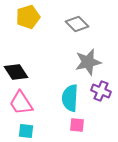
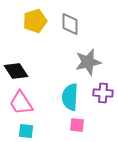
yellow pentagon: moved 7 px right, 4 px down
gray diamond: moved 7 px left; rotated 45 degrees clockwise
black diamond: moved 1 px up
purple cross: moved 2 px right, 2 px down; rotated 18 degrees counterclockwise
cyan semicircle: moved 1 px up
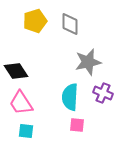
purple cross: rotated 18 degrees clockwise
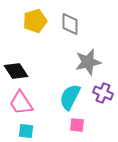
cyan semicircle: rotated 24 degrees clockwise
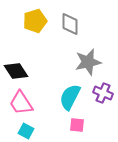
cyan square: rotated 21 degrees clockwise
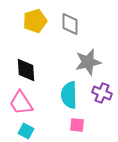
black diamond: moved 10 px right, 1 px up; rotated 30 degrees clockwise
purple cross: moved 1 px left
cyan semicircle: moved 1 px left, 2 px up; rotated 28 degrees counterclockwise
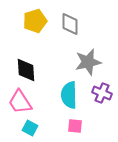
pink trapezoid: moved 1 px left, 1 px up
pink square: moved 2 px left, 1 px down
cyan square: moved 4 px right, 3 px up
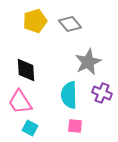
gray diamond: rotated 40 degrees counterclockwise
gray star: rotated 12 degrees counterclockwise
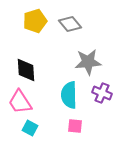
gray star: rotated 20 degrees clockwise
